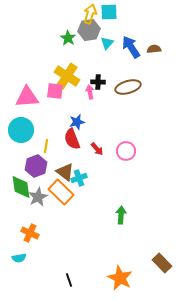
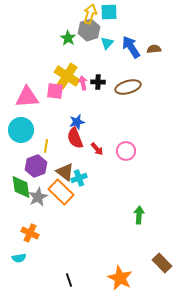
gray hexagon: rotated 10 degrees counterclockwise
pink arrow: moved 7 px left, 9 px up
red semicircle: moved 3 px right, 1 px up
green arrow: moved 18 px right
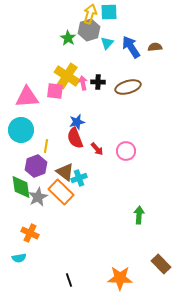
brown semicircle: moved 1 px right, 2 px up
brown rectangle: moved 1 px left, 1 px down
orange star: rotated 25 degrees counterclockwise
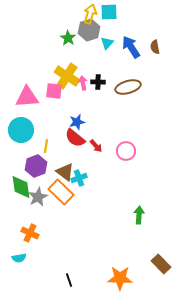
brown semicircle: rotated 96 degrees counterclockwise
pink square: moved 1 px left
red semicircle: rotated 30 degrees counterclockwise
red arrow: moved 1 px left, 3 px up
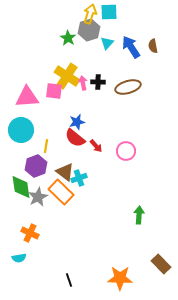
brown semicircle: moved 2 px left, 1 px up
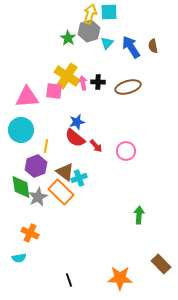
gray hexagon: moved 1 px down
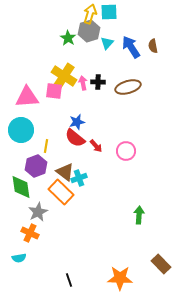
yellow cross: moved 3 px left
gray star: moved 15 px down
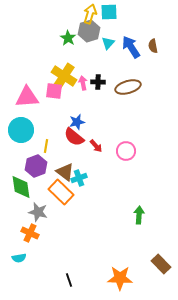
cyan triangle: moved 1 px right
red semicircle: moved 1 px left, 1 px up
gray star: rotated 30 degrees counterclockwise
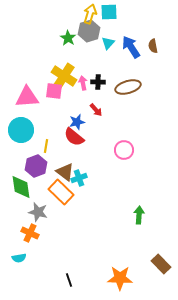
red arrow: moved 36 px up
pink circle: moved 2 px left, 1 px up
